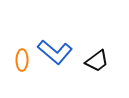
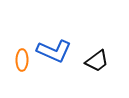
blue L-shape: moved 1 px left, 1 px up; rotated 16 degrees counterclockwise
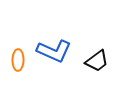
orange ellipse: moved 4 px left
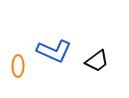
orange ellipse: moved 6 px down
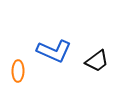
orange ellipse: moved 5 px down
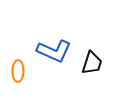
black trapezoid: moved 5 px left, 2 px down; rotated 35 degrees counterclockwise
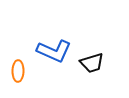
black trapezoid: rotated 55 degrees clockwise
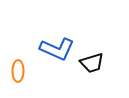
blue L-shape: moved 3 px right, 2 px up
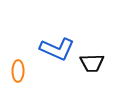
black trapezoid: rotated 15 degrees clockwise
